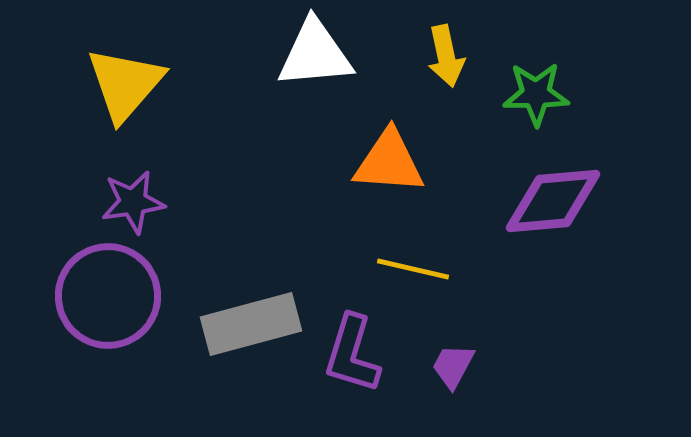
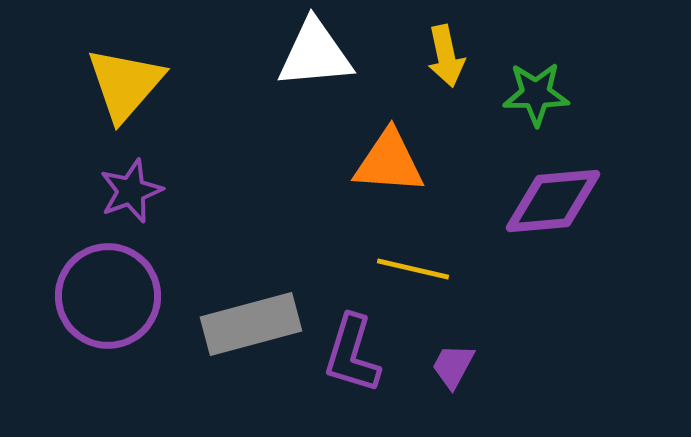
purple star: moved 2 px left, 11 px up; rotated 12 degrees counterclockwise
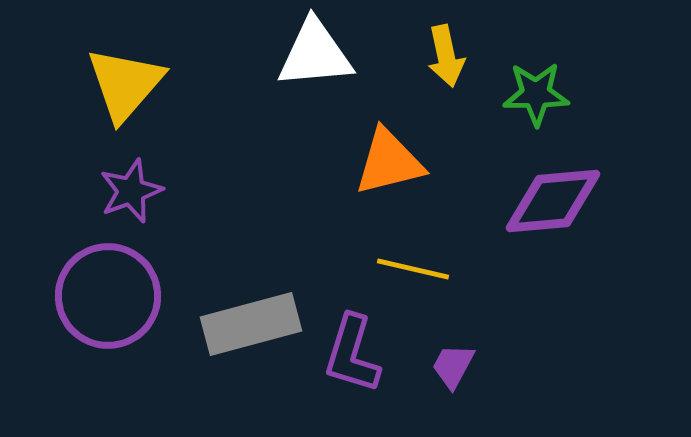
orange triangle: rotated 18 degrees counterclockwise
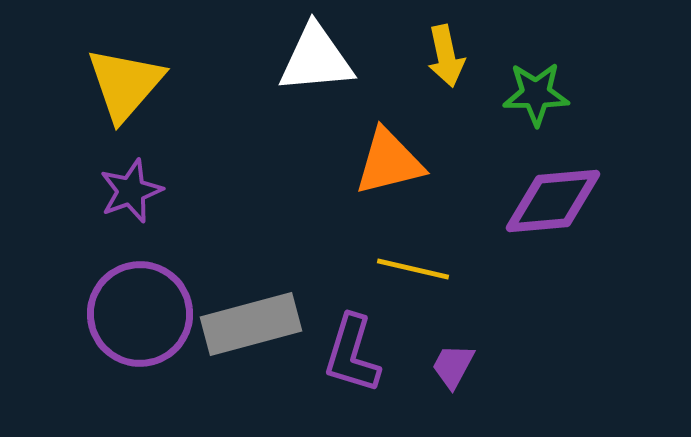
white triangle: moved 1 px right, 5 px down
purple circle: moved 32 px right, 18 px down
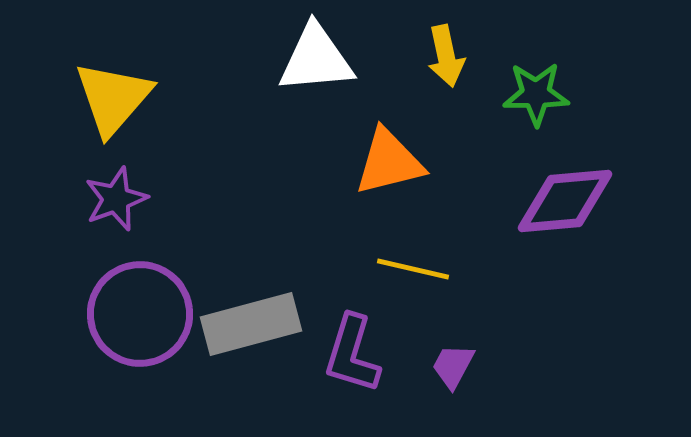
yellow triangle: moved 12 px left, 14 px down
purple star: moved 15 px left, 8 px down
purple diamond: moved 12 px right
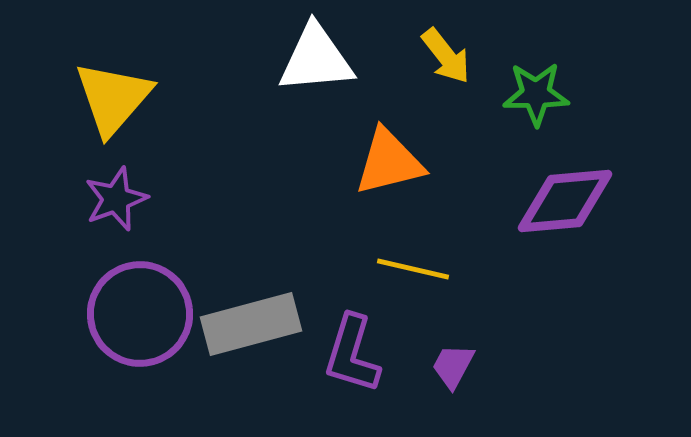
yellow arrow: rotated 26 degrees counterclockwise
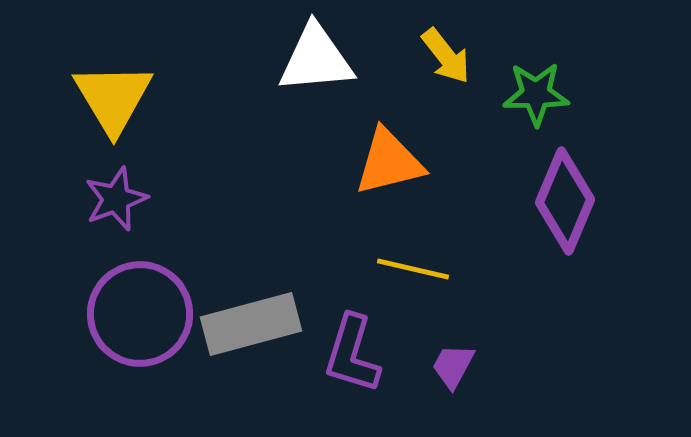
yellow triangle: rotated 12 degrees counterclockwise
purple diamond: rotated 62 degrees counterclockwise
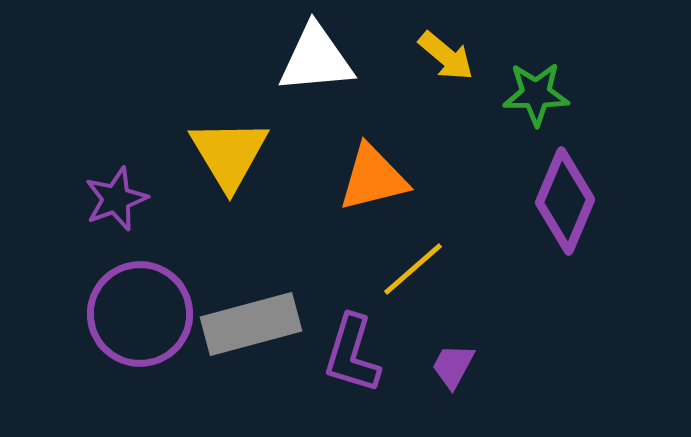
yellow arrow: rotated 12 degrees counterclockwise
yellow triangle: moved 116 px right, 56 px down
orange triangle: moved 16 px left, 16 px down
yellow line: rotated 54 degrees counterclockwise
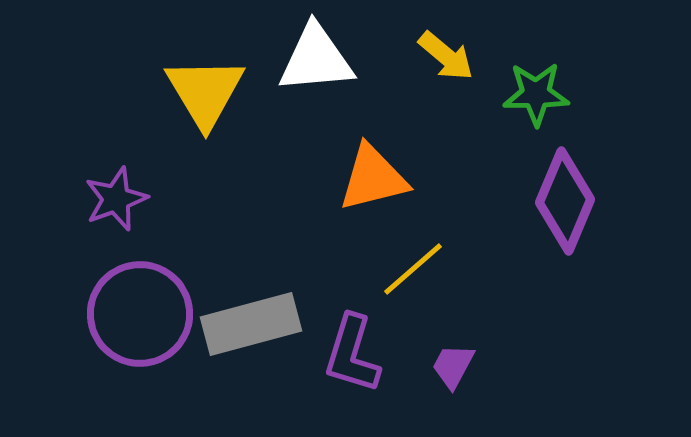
yellow triangle: moved 24 px left, 62 px up
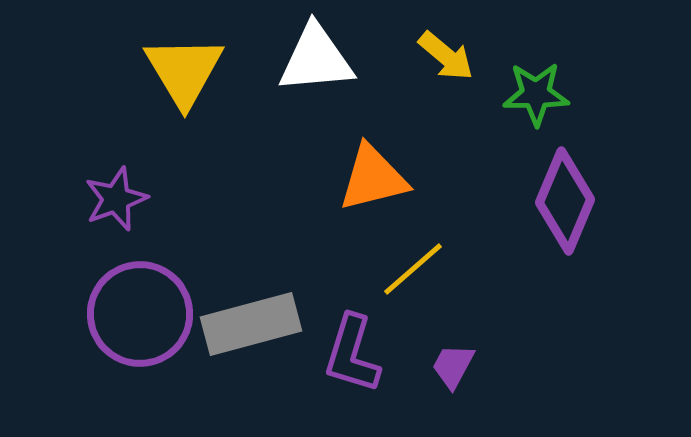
yellow triangle: moved 21 px left, 21 px up
